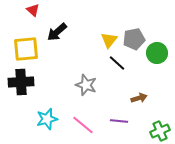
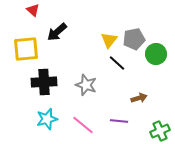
green circle: moved 1 px left, 1 px down
black cross: moved 23 px right
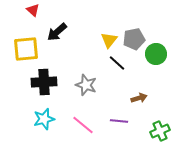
cyan star: moved 3 px left
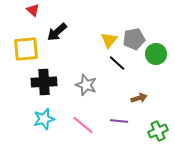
green cross: moved 2 px left
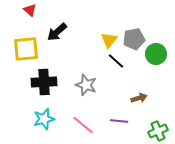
red triangle: moved 3 px left
black line: moved 1 px left, 2 px up
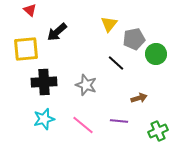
yellow triangle: moved 16 px up
black line: moved 2 px down
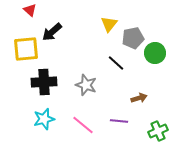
black arrow: moved 5 px left
gray pentagon: moved 1 px left, 1 px up
green circle: moved 1 px left, 1 px up
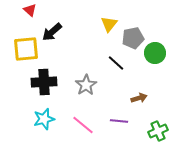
gray star: rotated 20 degrees clockwise
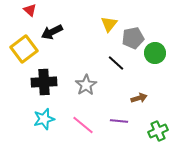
black arrow: rotated 15 degrees clockwise
yellow square: moved 2 px left; rotated 32 degrees counterclockwise
